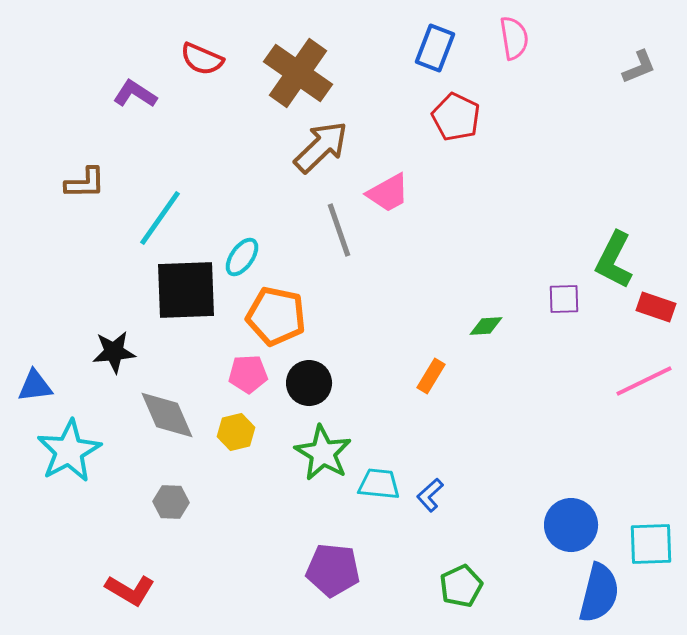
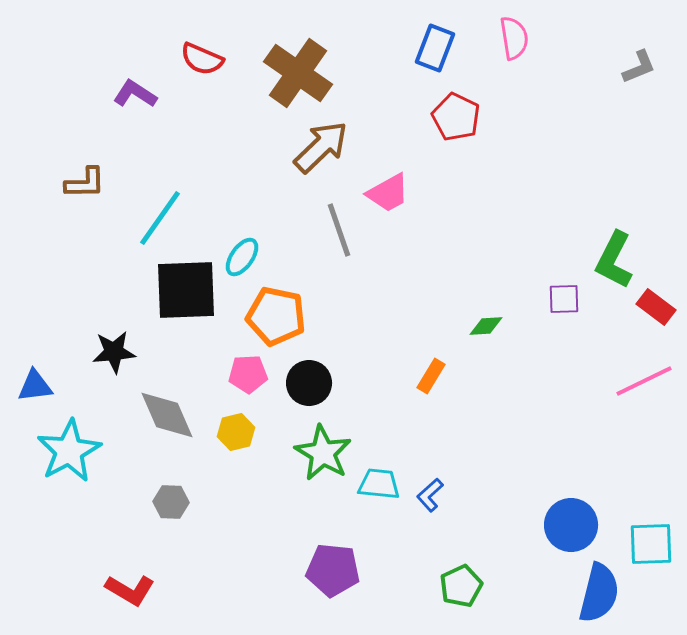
red rectangle: rotated 18 degrees clockwise
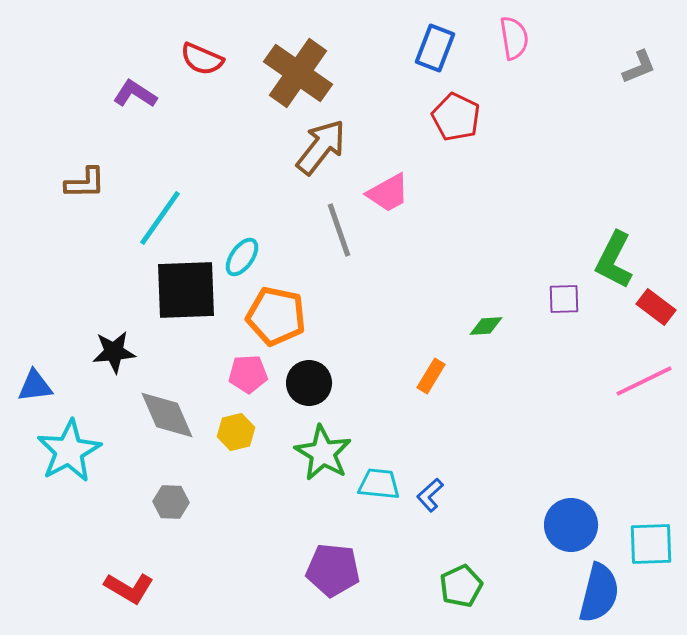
brown arrow: rotated 8 degrees counterclockwise
red L-shape: moved 1 px left, 2 px up
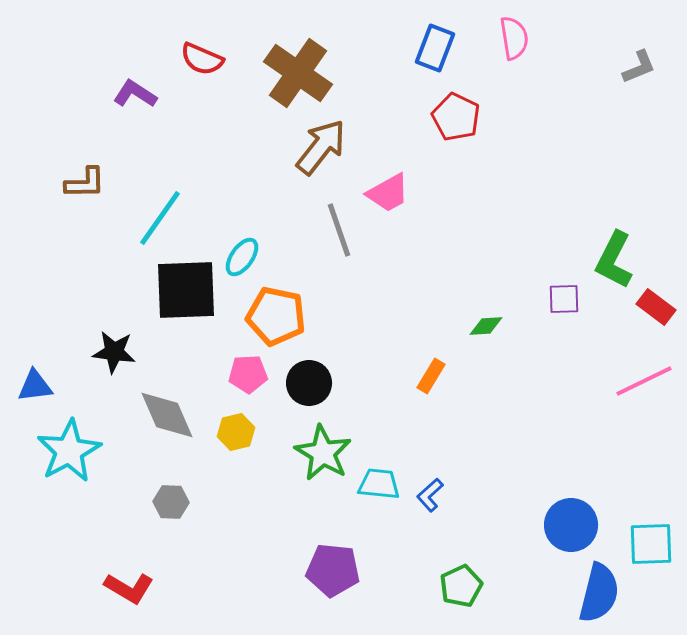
black star: rotated 12 degrees clockwise
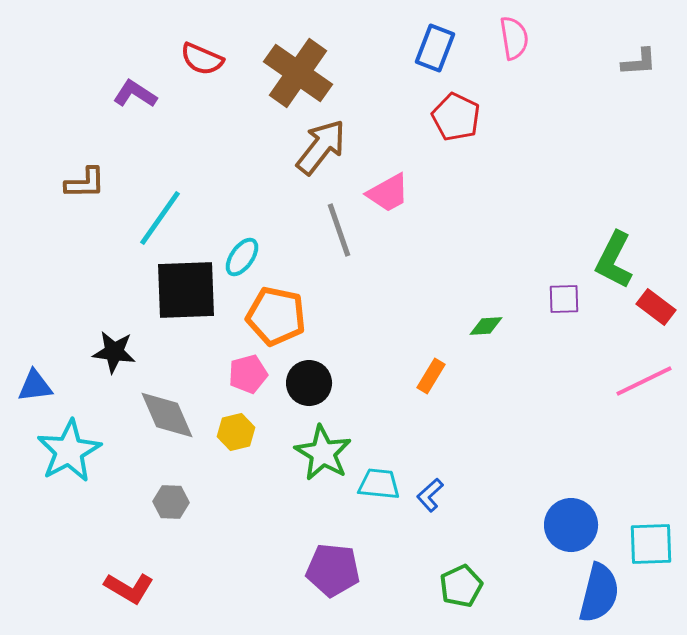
gray L-shape: moved 5 px up; rotated 18 degrees clockwise
pink pentagon: rotated 12 degrees counterclockwise
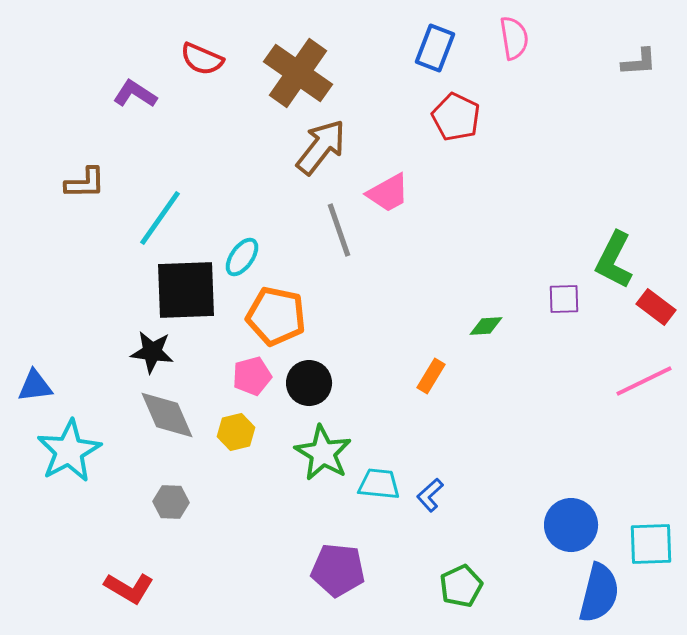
black star: moved 38 px right
pink pentagon: moved 4 px right, 2 px down
purple pentagon: moved 5 px right
